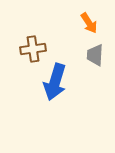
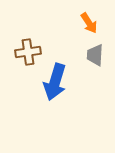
brown cross: moved 5 px left, 3 px down
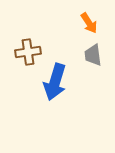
gray trapezoid: moved 2 px left; rotated 10 degrees counterclockwise
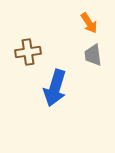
blue arrow: moved 6 px down
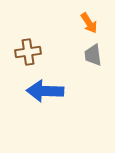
blue arrow: moved 10 px left, 3 px down; rotated 75 degrees clockwise
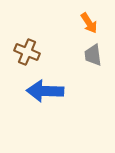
brown cross: moved 1 px left; rotated 30 degrees clockwise
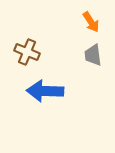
orange arrow: moved 2 px right, 1 px up
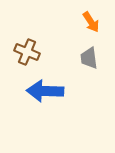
gray trapezoid: moved 4 px left, 3 px down
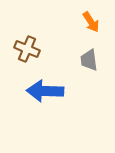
brown cross: moved 3 px up
gray trapezoid: moved 2 px down
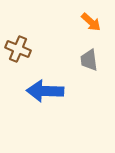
orange arrow: rotated 15 degrees counterclockwise
brown cross: moved 9 px left
